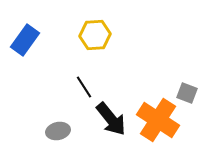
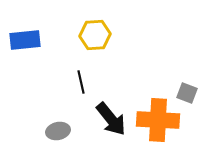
blue rectangle: rotated 48 degrees clockwise
black line: moved 3 px left, 5 px up; rotated 20 degrees clockwise
orange cross: rotated 30 degrees counterclockwise
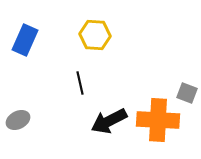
yellow hexagon: rotated 8 degrees clockwise
blue rectangle: rotated 60 degrees counterclockwise
black line: moved 1 px left, 1 px down
black arrow: moved 2 px left, 2 px down; rotated 102 degrees clockwise
gray ellipse: moved 40 px left, 11 px up; rotated 15 degrees counterclockwise
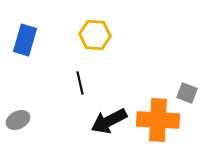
blue rectangle: rotated 8 degrees counterclockwise
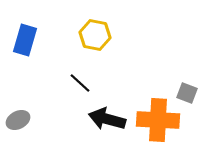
yellow hexagon: rotated 8 degrees clockwise
black line: rotated 35 degrees counterclockwise
black arrow: moved 2 px left, 2 px up; rotated 42 degrees clockwise
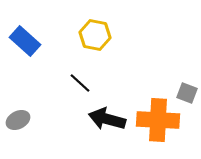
blue rectangle: moved 1 px down; rotated 64 degrees counterclockwise
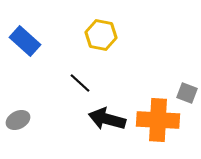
yellow hexagon: moved 6 px right
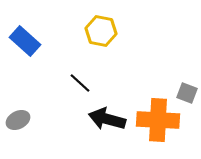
yellow hexagon: moved 4 px up
